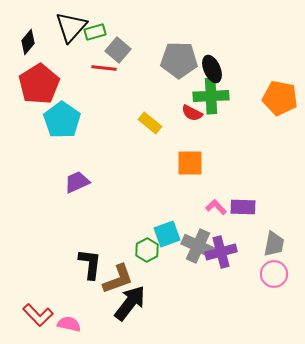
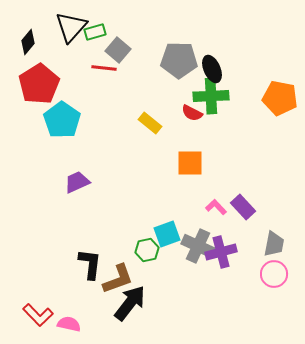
purple rectangle: rotated 45 degrees clockwise
green hexagon: rotated 15 degrees clockwise
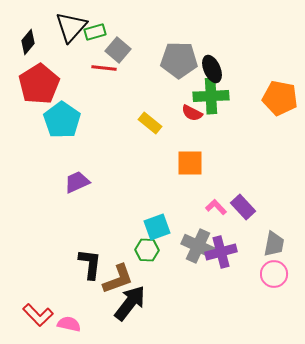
cyan square: moved 10 px left, 7 px up
green hexagon: rotated 15 degrees clockwise
